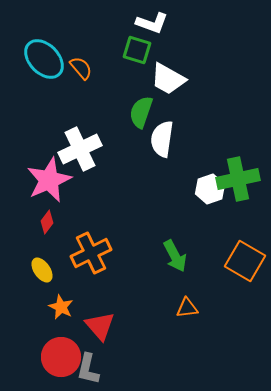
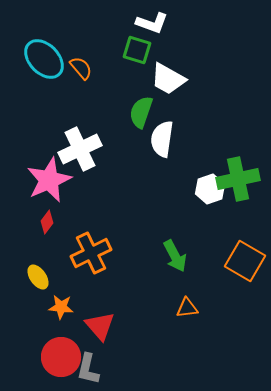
yellow ellipse: moved 4 px left, 7 px down
orange star: rotated 20 degrees counterclockwise
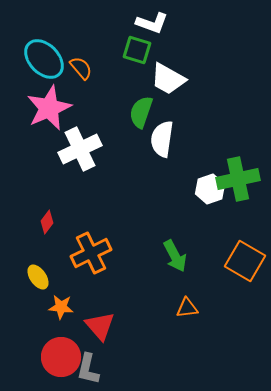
pink star: moved 72 px up
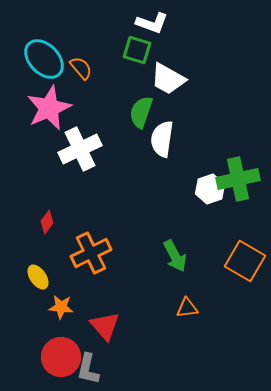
red triangle: moved 5 px right
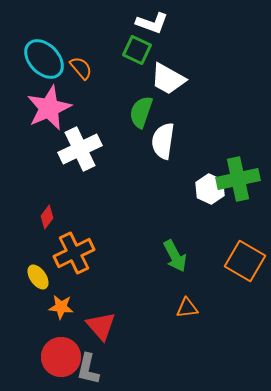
green square: rotated 8 degrees clockwise
white semicircle: moved 1 px right, 2 px down
white hexagon: rotated 16 degrees counterclockwise
red diamond: moved 5 px up
orange cross: moved 17 px left
red triangle: moved 4 px left
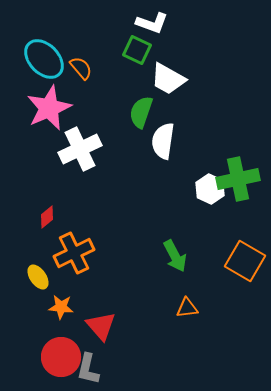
red diamond: rotated 15 degrees clockwise
